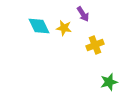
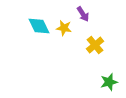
yellow cross: rotated 18 degrees counterclockwise
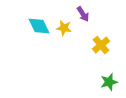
yellow cross: moved 6 px right
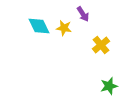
green star: moved 4 px down
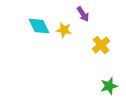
yellow star: moved 2 px down
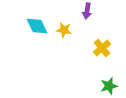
purple arrow: moved 4 px right, 3 px up; rotated 42 degrees clockwise
cyan diamond: moved 2 px left
yellow cross: moved 1 px right, 3 px down
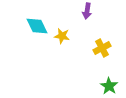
yellow star: moved 2 px left, 6 px down
yellow cross: rotated 12 degrees clockwise
green star: rotated 24 degrees counterclockwise
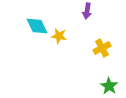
yellow star: moved 3 px left
